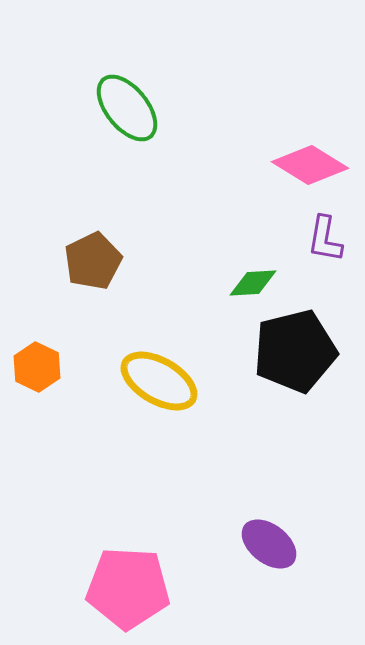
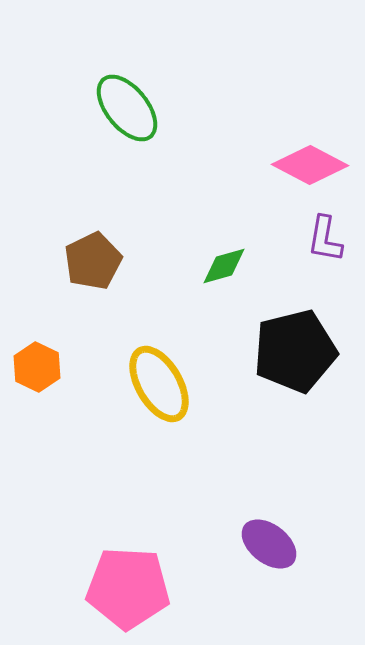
pink diamond: rotated 4 degrees counterclockwise
green diamond: moved 29 px left, 17 px up; rotated 12 degrees counterclockwise
yellow ellipse: moved 3 px down; rotated 30 degrees clockwise
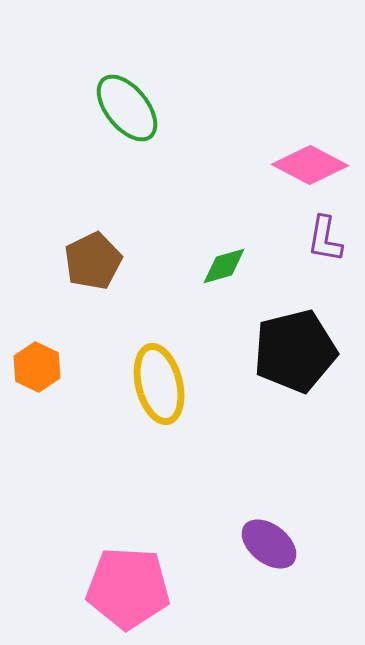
yellow ellipse: rotated 16 degrees clockwise
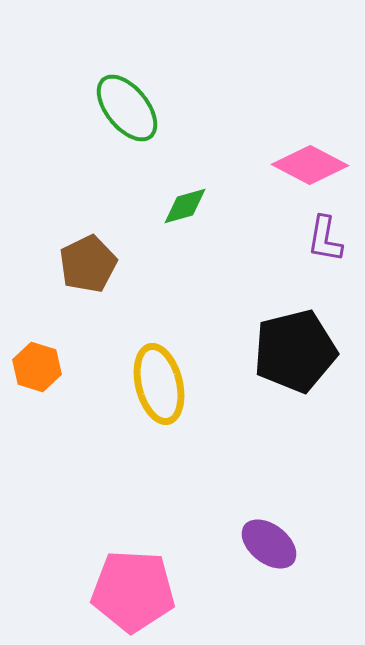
brown pentagon: moved 5 px left, 3 px down
green diamond: moved 39 px left, 60 px up
orange hexagon: rotated 9 degrees counterclockwise
pink pentagon: moved 5 px right, 3 px down
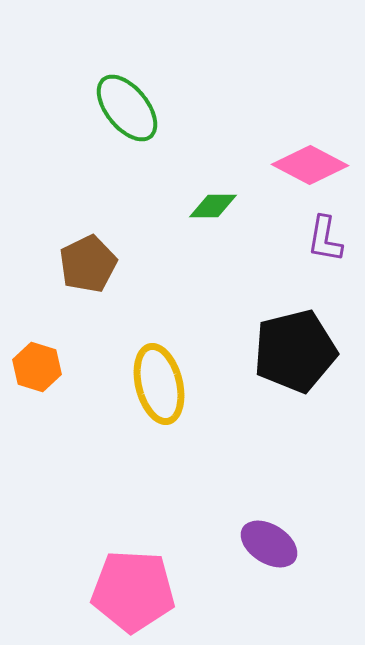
green diamond: moved 28 px right; rotated 15 degrees clockwise
purple ellipse: rotated 6 degrees counterclockwise
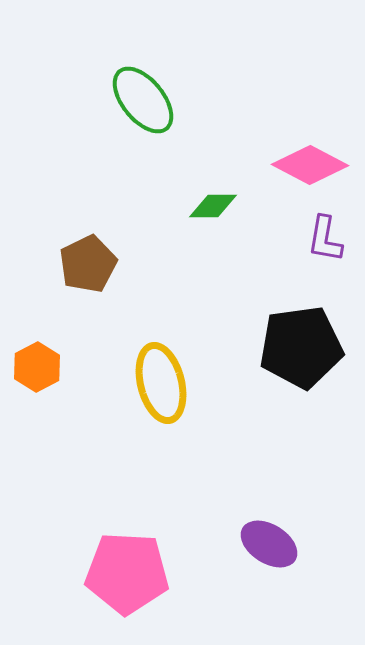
green ellipse: moved 16 px right, 8 px up
black pentagon: moved 6 px right, 4 px up; rotated 6 degrees clockwise
orange hexagon: rotated 15 degrees clockwise
yellow ellipse: moved 2 px right, 1 px up
pink pentagon: moved 6 px left, 18 px up
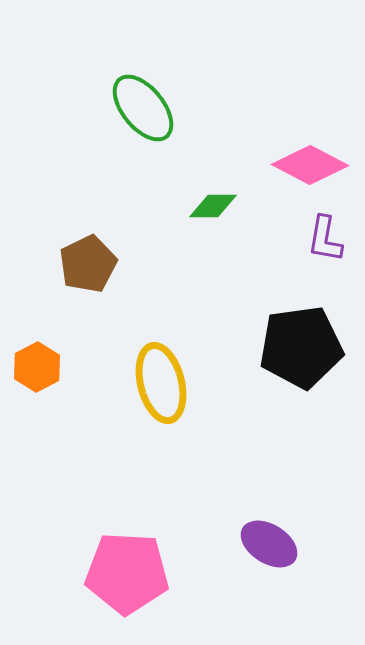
green ellipse: moved 8 px down
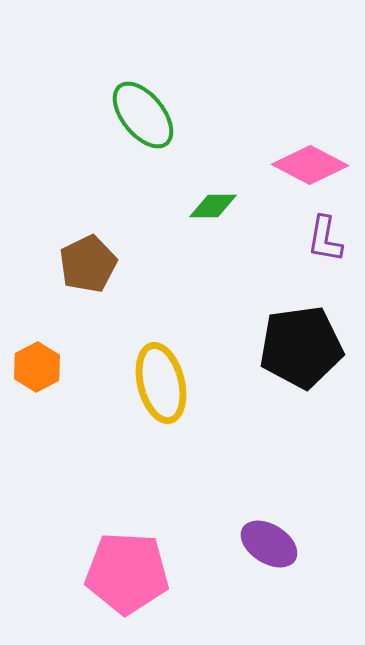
green ellipse: moved 7 px down
